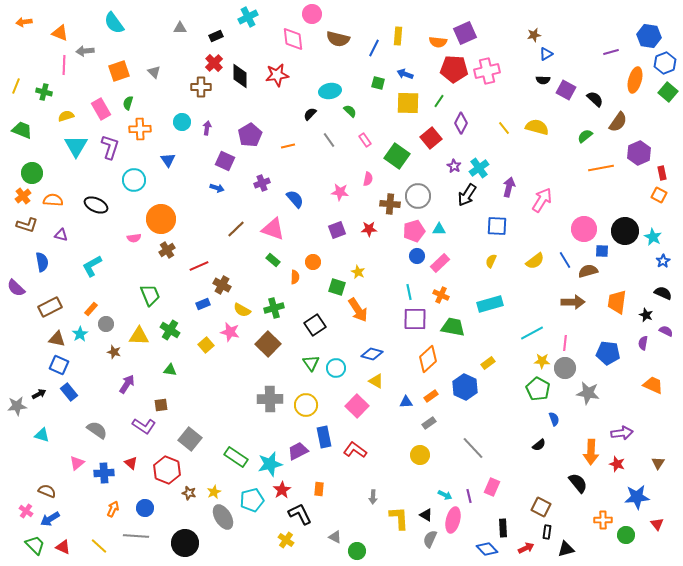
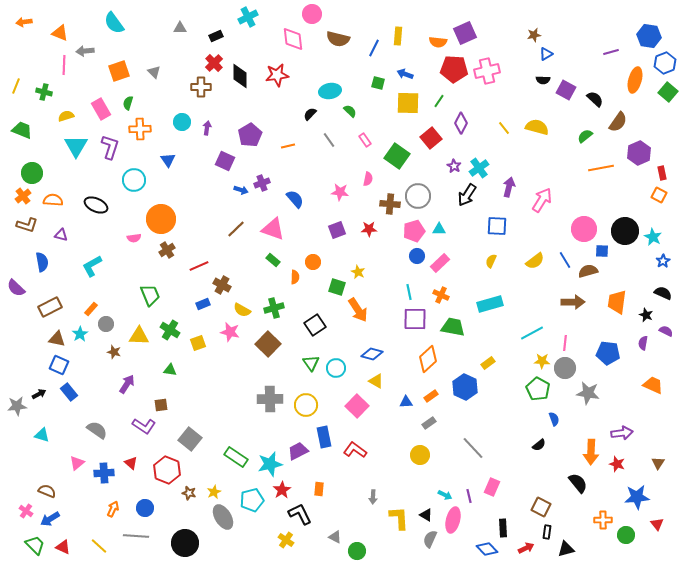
blue arrow at (217, 188): moved 24 px right, 2 px down
yellow square at (206, 345): moved 8 px left, 2 px up; rotated 21 degrees clockwise
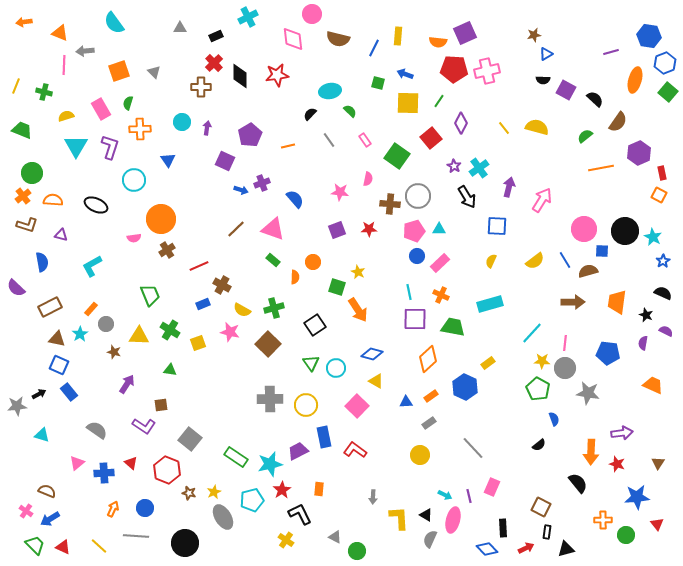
black arrow at (467, 195): moved 2 px down; rotated 65 degrees counterclockwise
cyan line at (532, 333): rotated 20 degrees counterclockwise
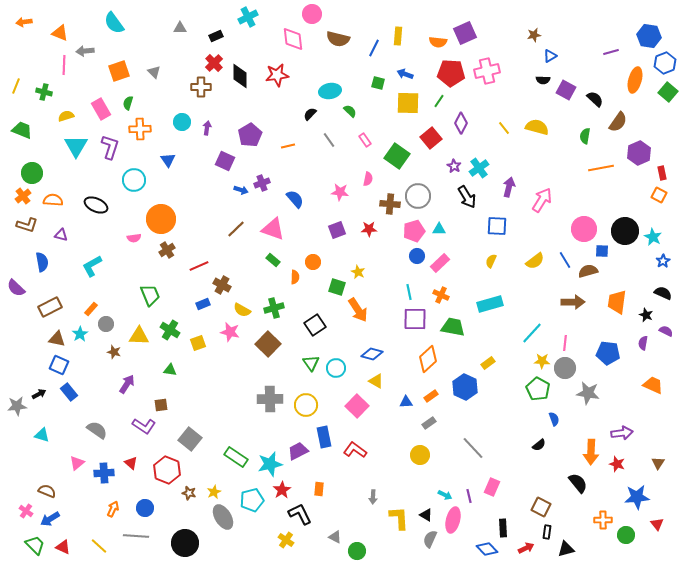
blue triangle at (546, 54): moved 4 px right, 2 px down
red pentagon at (454, 69): moved 3 px left, 4 px down
green semicircle at (585, 136): rotated 42 degrees counterclockwise
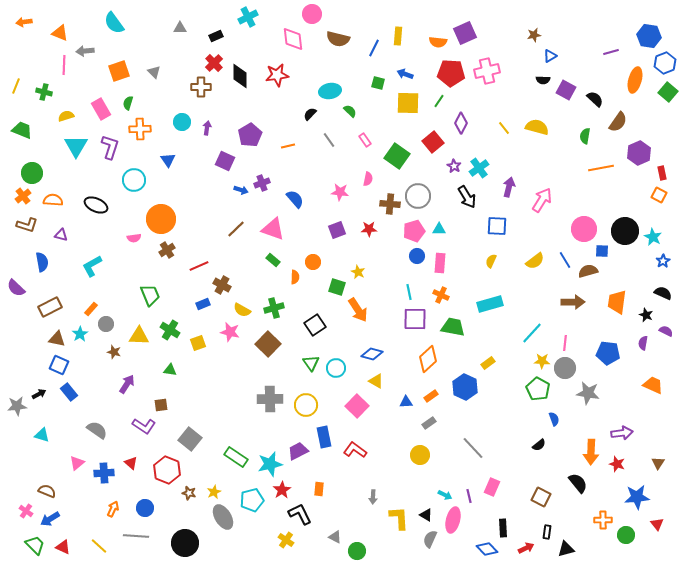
red square at (431, 138): moved 2 px right, 4 px down
pink rectangle at (440, 263): rotated 42 degrees counterclockwise
brown square at (541, 507): moved 10 px up
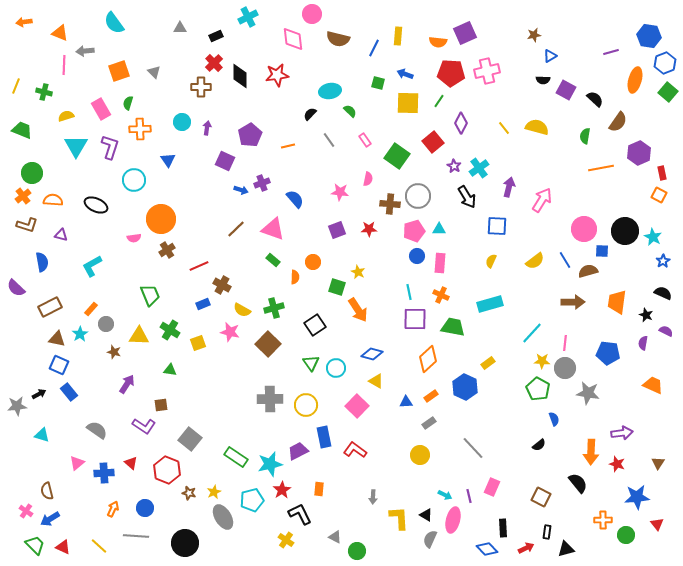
brown semicircle at (47, 491): rotated 126 degrees counterclockwise
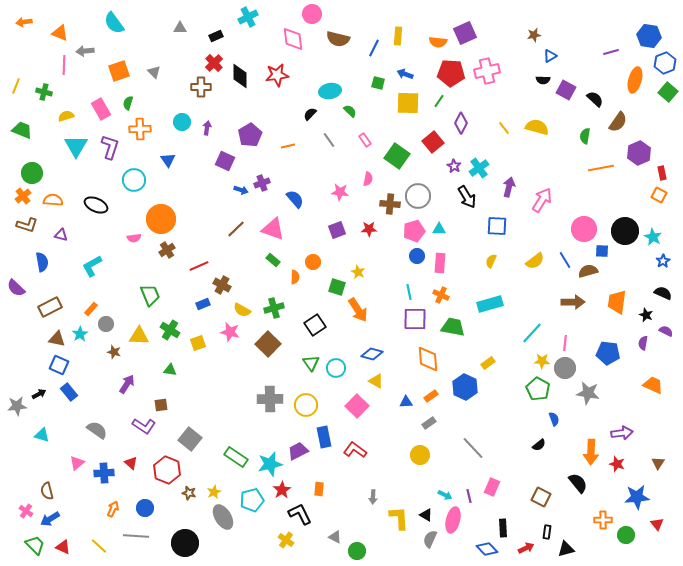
orange diamond at (428, 359): rotated 52 degrees counterclockwise
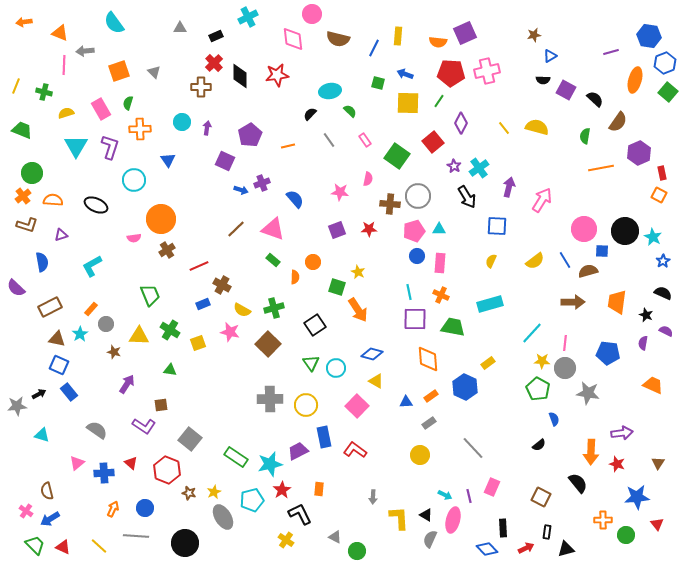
yellow semicircle at (66, 116): moved 3 px up
purple triangle at (61, 235): rotated 32 degrees counterclockwise
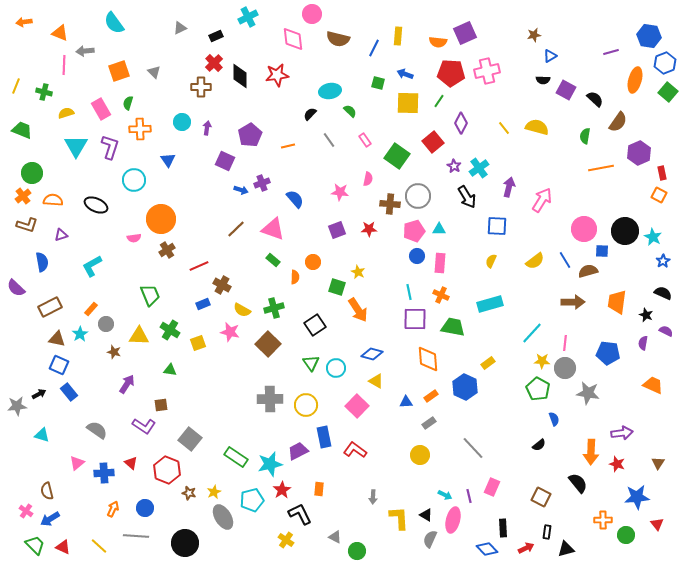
gray triangle at (180, 28): rotated 24 degrees counterclockwise
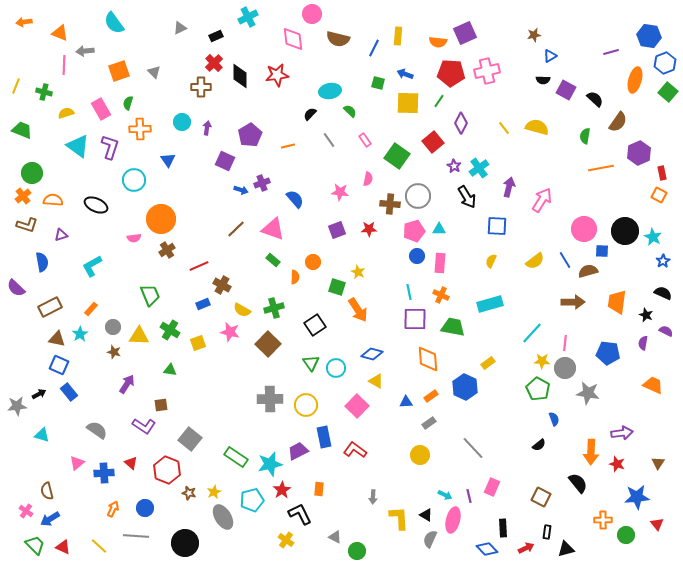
cyan triangle at (76, 146): moved 2 px right; rotated 25 degrees counterclockwise
gray circle at (106, 324): moved 7 px right, 3 px down
